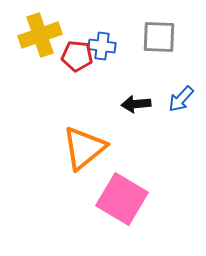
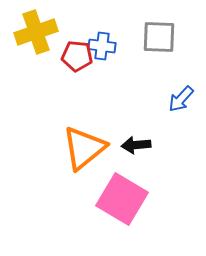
yellow cross: moved 4 px left, 3 px up
black arrow: moved 41 px down
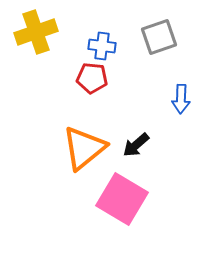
gray square: rotated 21 degrees counterclockwise
red pentagon: moved 15 px right, 22 px down
blue arrow: rotated 40 degrees counterclockwise
black arrow: rotated 36 degrees counterclockwise
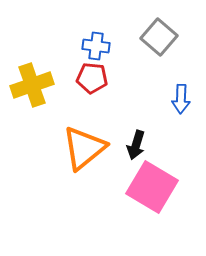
yellow cross: moved 4 px left, 53 px down
gray square: rotated 30 degrees counterclockwise
blue cross: moved 6 px left
black arrow: rotated 32 degrees counterclockwise
pink square: moved 30 px right, 12 px up
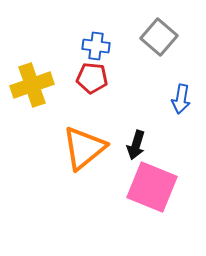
blue arrow: rotated 8 degrees clockwise
pink square: rotated 9 degrees counterclockwise
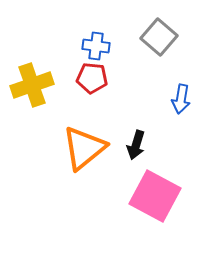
pink square: moved 3 px right, 9 px down; rotated 6 degrees clockwise
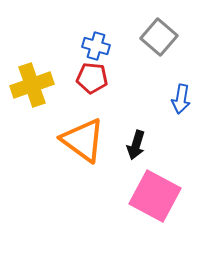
blue cross: rotated 8 degrees clockwise
orange triangle: moved 1 px left, 8 px up; rotated 45 degrees counterclockwise
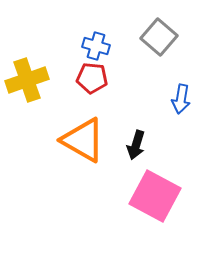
yellow cross: moved 5 px left, 5 px up
orange triangle: rotated 6 degrees counterclockwise
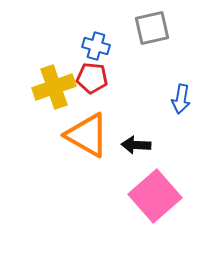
gray square: moved 7 px left, 9 px up; rotated 36 degrees clockwise
yellow cross: moved 27 px right, 7 px down
orange triangle: moved 4 px right, 5 px up
black arrow: rotated 76 degrees clockwise
pink square: rotated 21 degrees clockwise
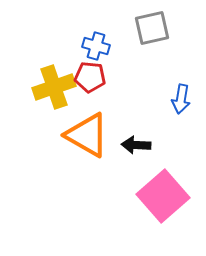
red pentagon: moved 2 px left, 1 px up
pink square: moved 8 px right
